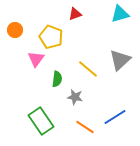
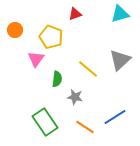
green rectangle: moved 4 px right, 1 px down
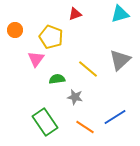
green semicircle: rotated 105 degrees counterclockwise
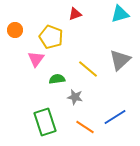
green rectangle: rotated 16 degrees clockwise
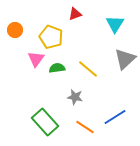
cyan triangle: moved 5 px left, 10 px down; rotated 42 degrees counterclockwise
gray triangle: moved 5 px right, 1 px up
green semicircle: moved 11 px up
green rectangle: rotated 24 degrees counterclockwise
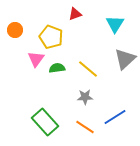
gray star: moved 10 px right; rotated 14 degrees counterclockwise
